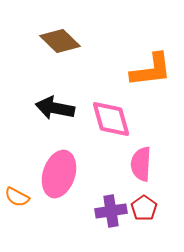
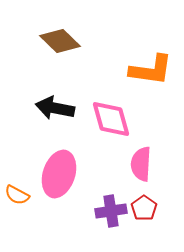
orange L-shape: rotated 15 degrees clockwise
orange semicircle: moved 2 px up
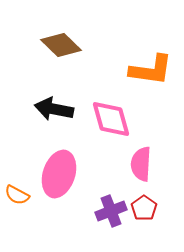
brown diamond: moved 1 px right, 4 px down
black arrow: moved 1 px left, 1 px down
purple cross: rotated 12 degrees counterclockwise
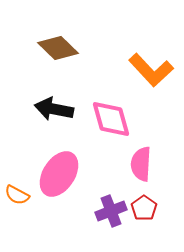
brown diamond: moved 3 px left, 3 px down
orange L-shape: rotated 39 degrees clockwise
pink ellipse: rotated 15 degrees clockwise
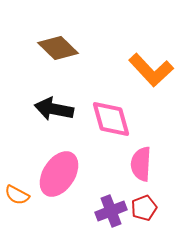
red pentagon: rotated 15 degrees clockwise
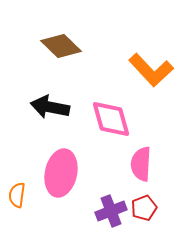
brown diamond: moved 3 px right, 2 px up
black arrow: moved 4 px left, 2 px up
pink ellipse: moved 2 px right, 1 px up; rotated 21 degrees counterclockwise
orange semicircle: rotated 70 degrees clockwise
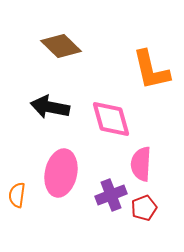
orange L-shape: rotated 30 degrees clockwise
purple cross: moved 16 px up
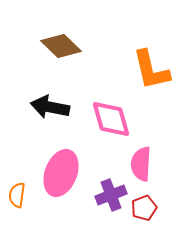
pink ellipse: rotated 9 degrees clockwise
